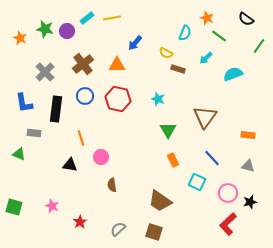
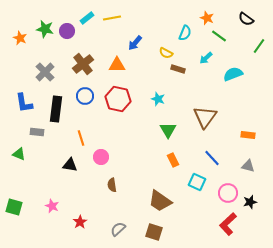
gray rectangle at (34, 133): moved 3 px right, 1 px up
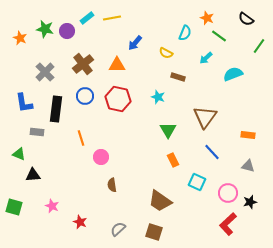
brown rectangle at (178, 69): moved 8 px down
cyan star at (158, 99): moved 2 px up
blue line at (212, 158): moved 6 px up
black triangle at (70, 165): moved 37 px left, 10 px down; rotated 14 degrees counterclockwise
red star at (80, 222): rotated 16 degrees counterclockwise
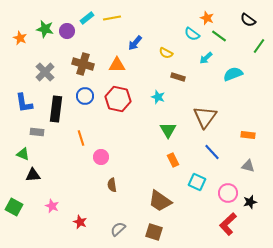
black semicircle at (246, 19): moved 2 px right, 1 px down
cyan semicircle at (185, 33): moved 7 px right, 1 px down; rotated 105 degrees clockwise
brown cross at (83, 64): rotated 35 degrees counterclockwise
green triangle at (19, 154): moved 4 px right
green square at (14, 207): rotated 12 degrees clockwise
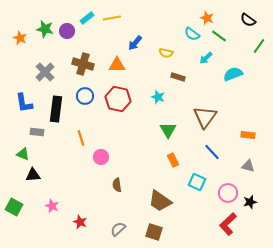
yellow semicircle at (166, 53): rotated 16 degrees counterclockwise
brown semicircle at (112, 185): moved 5 px right
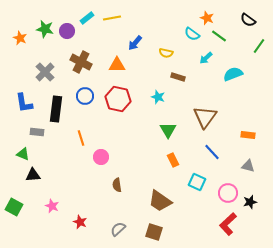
brown cross at (83, 64): moved 2 px left, 2 px up; rotated 10 degrees clockwise
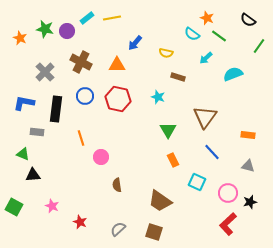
blue L-shape at (24, 103): rotated 110 degrees clockwise
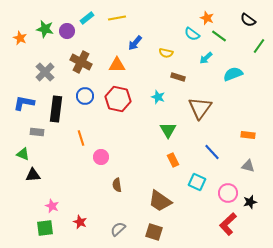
yellow line at (112, 18): moved 5 px right
brown triangle at (205, 117): moved 5 px left, 9 px up
green square at (14, 207): moved 31 px right, 21 px down; rotated 36 degrees counterclockwise
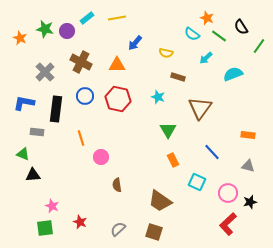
black semicircle at (248, 20): moved 7 px left, 7 px down; rotated 21 degrees clockwise
